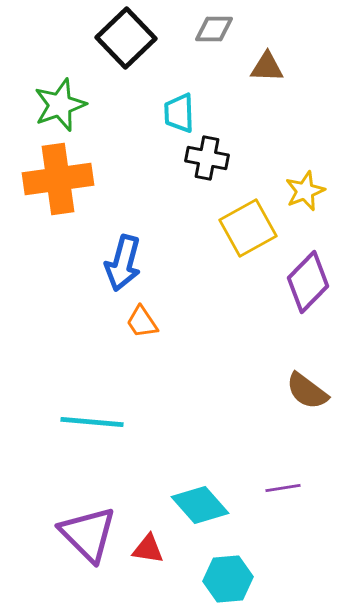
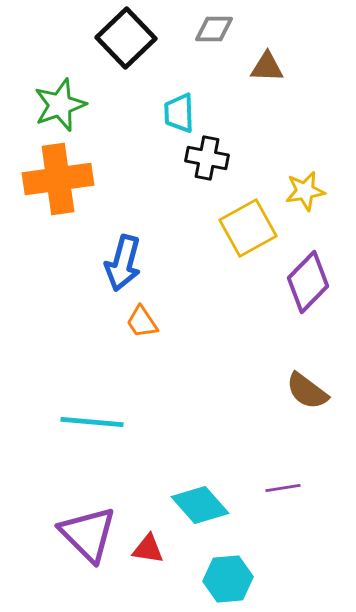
yellow star: rotated 12 degrees clockwise
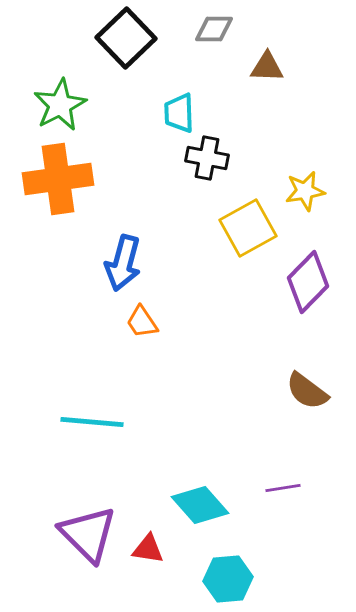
green star: rotated 8 degrees counterclockwise
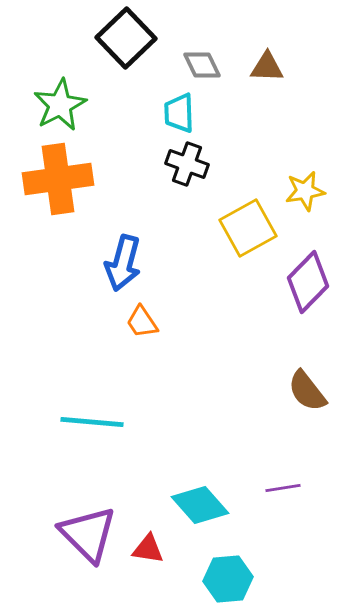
gray diamond: moved 12 px left, 36 px down; rotated 63 degrees clockwise
black cross: moved 20 px left, 6 px down; rotated 9 degrees clockwise
brown semicircle: rotated 15 degrees clockwise
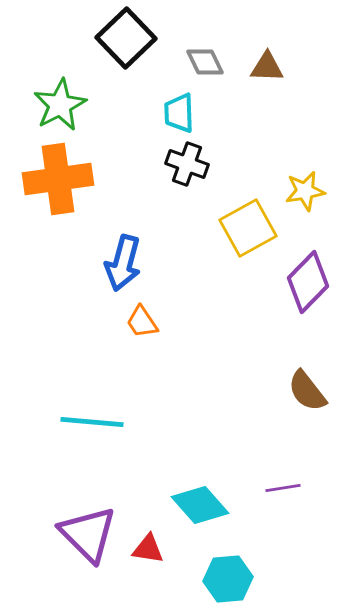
gray diamond: moved 3 px right, 3 px up
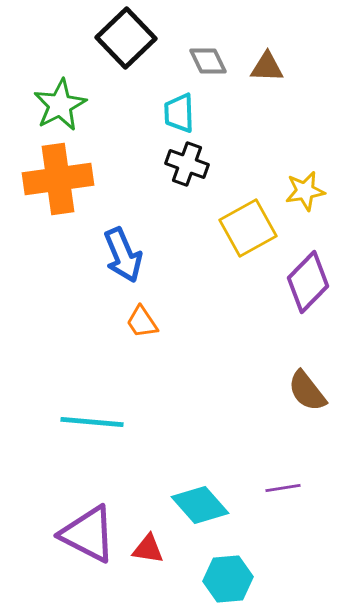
gray diamond: moved 3 px right, 1 px up
blue arrow: moved 8 px up; rotated 38 degrees counterclockwise
purple triangle: rotated 18 degrees counterclockwise
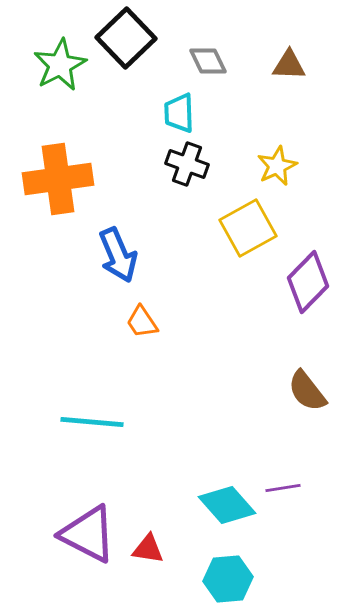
brown triangle: moved 22 px right, 2 px up
green star: moved 40 px up
yellow star: moved 28 px left, 25 px up; rotated 15 degrees counterclockwise
blue arrow: moved 5 px left
cyan diamond: moved 27 px right
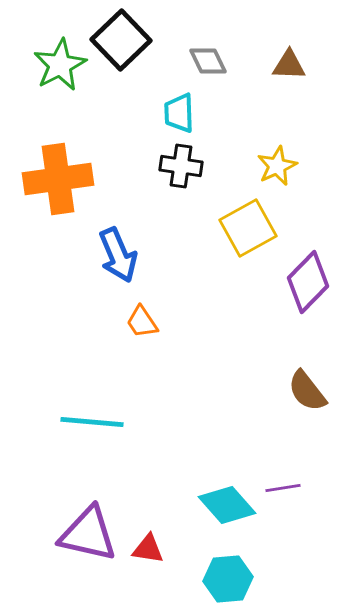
black square: moved 5 px left, 2 px down
black cross: moved 6 px left, 2 px down; rotated 12 degrees counterclockwise
purple triangle: rotated 14 degrees counterclockwise
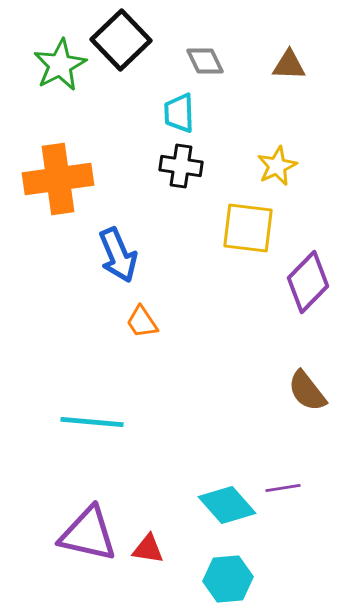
gray diamond: moved 3 px left
yellow square: rotated 36 degrees clockwise
